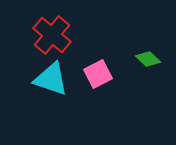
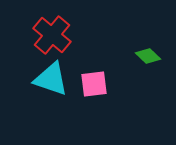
green diamond: moved 3 px up
pink square: moved 4 px left, 10 px down; rotated 20 degrees clockwise
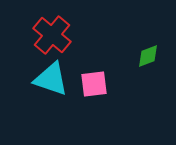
green diamond: rotated 65 degrees counterclockwise
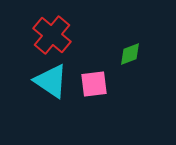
green diamond: moved 18 px left, 2 px up
cyan triangle: moved 2 px down; rotated 15 degrees clockwise
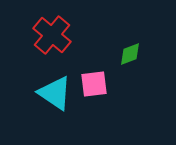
cyan triangle: moved 4 px right, 12 px down
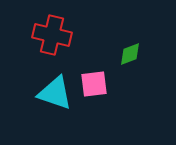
red cross: rotated 27 degrees counterclockwise
cyan triangle: rotated 15 degrees counterclockwise
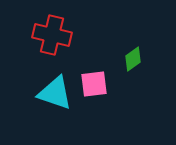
green diamond: moved 3 px right, 5 px down; rotated 15 degrees counterclockwise
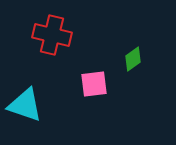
cyan triangle: moved 30 px left, 12 px down
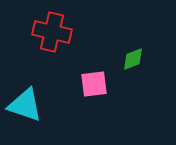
red cross: moved 3 px up
green diamond: rotated 15 degrees clockwise
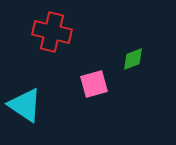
pink square: rotated 8 degrees counterclockwise
cyan triangle: rotated 15 degrees clockwise
